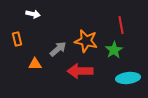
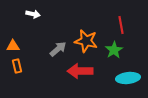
orange rectangle: moved 27 px down
orange triangle: moved 22 px left, 18 px up
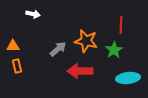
red line: rotated 12 degrees clockwise
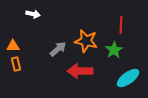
orange rectangle: moved 1 px left, 2 px up
cyan ellipse: rotated 30 degrees counterclockwise
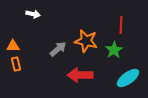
red arrow: moved 4 px down
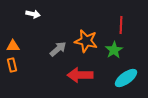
orange rectangle: moved 4 px left, 1 px down
cyan ellipse: moved 2 px left
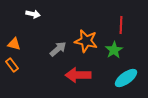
orange triangle: moved 1 px right, 2 px up; rotated 16 degrees clockwise
orange rectangle: rotated 24 degrees counterclockwise
red arrow: moved 2 px left
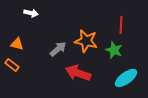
white arrow: moved 2 px left, 1 px up
orange triangle: moved 3 px right
green star: rotated 18 degrees counterclockwise
orange rectangle: rotated 16 degrees counterclockwise
red arrow: moved 2 px up; rotated 20 degrees clockwise
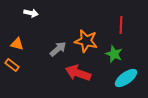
green star: moved 4 px down
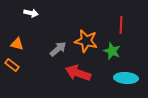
green star: moved 2 px left, 3 px up
cyan ellipse: rotated 40 degrees clockwise
